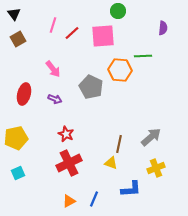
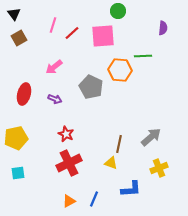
brown square: moved 1 px right, 1 px up
pink arrow: moved 1 px right, 2 px up; rotated 90 degrees clockwise
yellow cross: moved 3 px right
cyan square: rotated 16 degrees clockwise
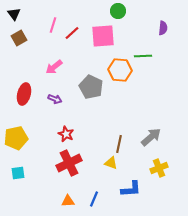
orange triangle: moved 1 px left; rotated 24 degrees clockwise
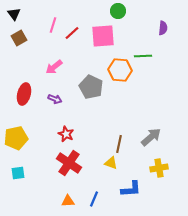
red cross: rotated 30 degrees counterclockwise
yellow cross: rotated 12 degrees clockwise
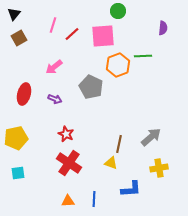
black triangle: rotated 16 degrees clockwise
red line: moved 1 px down
orange hexagon: moved 2 px left, 5 px up; rotated 25 degrees counterclockwise
blue line: rotated 21 degrees counterclockwise
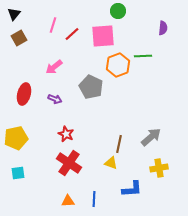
blue L-shape: moved 1 px right
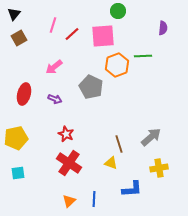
orange hexagon: moved 1 px left
brown line: rotated 30 degrees counterclockwise
orange triangle: moved 1 px right; rotated 40 degrees counterclockwise
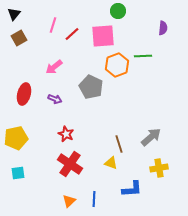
red cross: moved 1 px right, 1 px down
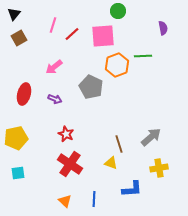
purple semicircle: rotated 16 degrees counterclockwise
orange triangle: moved 4 px left; rotated 32 degrees counterclockwise
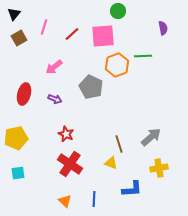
pink line: moved 9 px left, 2 px down
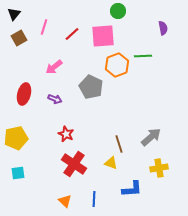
red cross: moved 4 px right
